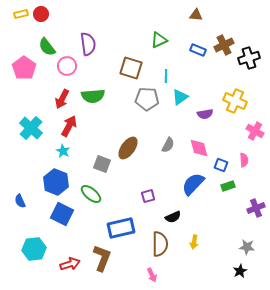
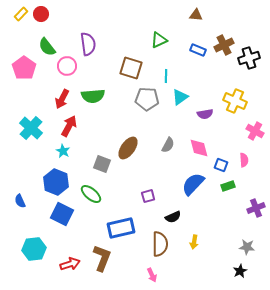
yellow rectangle at (21, 14): rotated 32 degrees counterclockwise
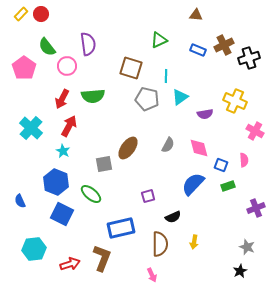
gray pentagon at (147, 99): rotated 10 degrees clockwise
gray square at (102, 164): moved 2 px right; rotated 30 degrees counterclockwise
gray star at (247, 247): rotated 14 degrees clockwise
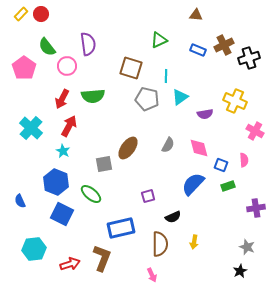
purple cross at (256, 208): rotated 12 degrees clockwise
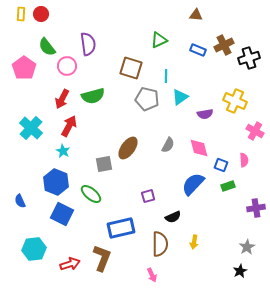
yellow rectangle at (21, 14): rotated 40 degrees counterclockwise
green semicircle at (93, 96): rotated 10 degrees counterclockwise
gray star at (247, 247): rotated 21 degrees clockwise
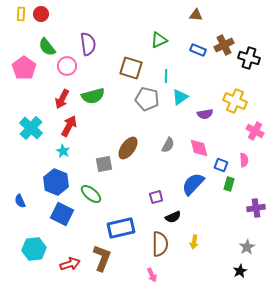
black cross at (249, 58): rotated 35 degrees clockwise
green rectangle at (228, 186): moved 1 px right, 2 px up; rotated 56 degrees counterclockwise
purple square at (148, 196): moved 8 px right, 1 px down
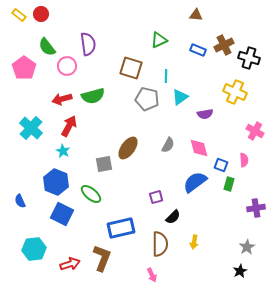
yellow rectangle at (21, 14): moved 2 px left, 1 px down; rotated 56 degrees counterclockwise
red arrow at (62, 99): rotated 48 degrees clockwise
yellow cross at (235, 101): moved 9 px up
blue semicircle at (193, 184): moved 2 px right, 2 px up; rotated 10 degrees clockwise
black semicircle at (173, 217): rotated 21 degrees counterclockwise
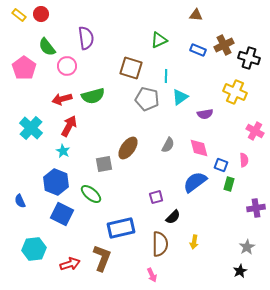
purple semicircle at (88, 44): moved 2 px left, 6 px up
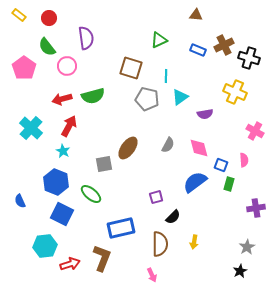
red circle at (41, 14): moved 8 px right, 4 px down
cyan hexagon at (34, 249): moved 11 px right, 3 px up
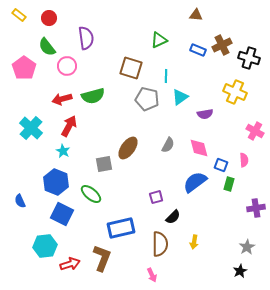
brown cross at (224, 45): moved 2 px left
